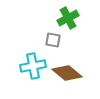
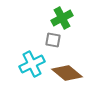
green cross: moved 6 px left
cyan cross: moved 1 px left, 2 px up; rotated 15 degrees counterclockwise
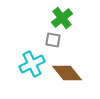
green cross: rotated 10 degrees counterclockwise
brown diamond: rotated 12 degrees clockwise
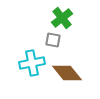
cyan cross: moved 1 px up; rotated 15 degrees clockwise
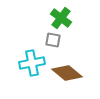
green cross: moved 1 px left; rotated 15 degrees counterclockwise
brown diamond: rotated 12 degrees counterclockwise
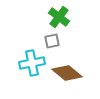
green cross: moved 2 px left, 1 px up
gray square: moved 1 px left, 1 px down; rotated 21 degrees counterclockwise
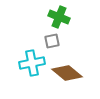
green cross: rotated 15 degrees counterclockwise
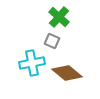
green cross: rotated 20 degrees clockwise
gray square: rotated 35 degrees clockwise
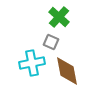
gray square: moved 1 px left, 1 px down
brown diamond: moved 2 px up; rotated 40 degrees clockwise
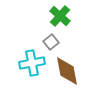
green cross: moved 1 px right, 1 px up
gray square: rotated 28 degrees clockwise
